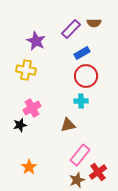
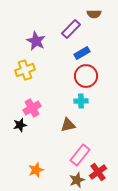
brown semicircle: moved 9 px up
yellow cross: moved 1 px left; rotated 30 degrees counterclockwise
orange star: moved 7 px right, 3 px down; rotated 14 degrees clockwise
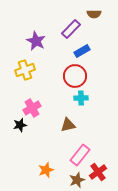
blue rectangle: moved 2 px up
red circle: moved 11 px left
cyan cross: moved 3 px up
orange star: moved 10 px right
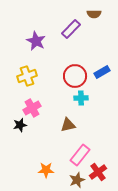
blue rectangle: moved 20 px right, 21 px down
yellow cross: moved 2 px right, 6 px down
orange star: rotated 21 degrees clockwise
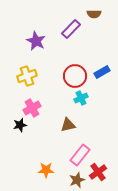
cyan cross: rotated 24 degrees counterclockwise
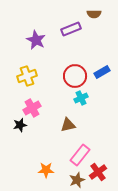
purple rectangle: rotated 24 degrees clockwise
purple star: moved 1 px up
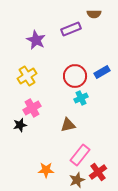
yellow cross: rotated 12 degrees counterclockwise
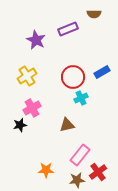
purple rectangle: moved 3 px left
red circle: moved 2 px left, 1 px down
brown triangle: moved 1 px left
brown star: rotated 14 degrees clockwise
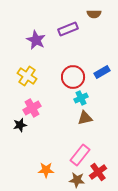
yellow cross: rotated 24 degrees counterclockwise
brown triangle: moved 18 px right, 7 px up
brown star: rotated 14 degrees clockwise
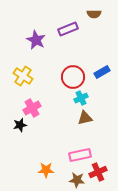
yellow cross: moved 4 px left
pink rectangle: rotated 40 degrees clockwise
red cross: rotated 12 degrees clockwise
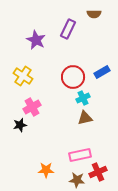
purple rectangle: rotated 42 degrees counterclockwise
cyan cross: moved 2 px right
pink cross: moved 1 px up
